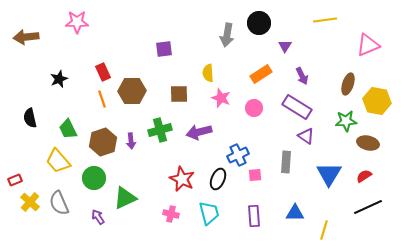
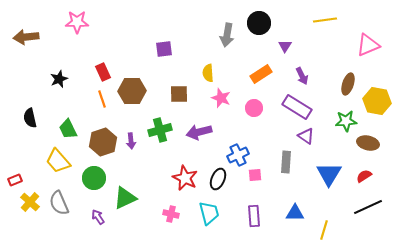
red star at (182, 179): moved 3 px right, 1 px up
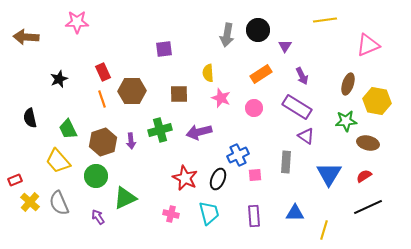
black circle at (259, 23): moved 1 px left, 7 px down
brown arrow at (26, 37): rotated 10 degrees clockwise
green circle at (94, 178): moved 2 px right, 2 px up
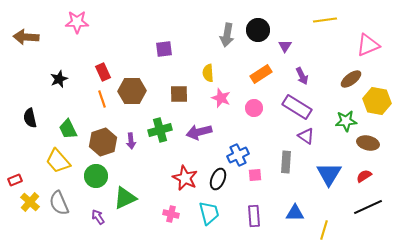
brown ellipse at (348, 84): moved 3 px right, 5 px up; rotated 35 degrees clockwise
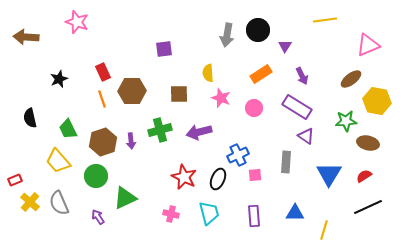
pink star at (77, 22): rotated 20 degrees clockwise
red star at (185, 178): moved 1 px left, 1 px up
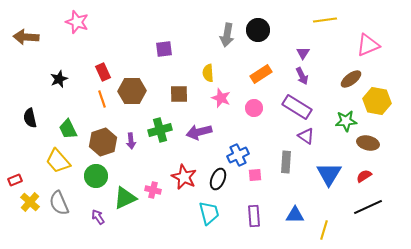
purple triangle at (285, 46): moved 18 px right, 7 px down
blue triangle at (295, 213): moved 2 px down
pink cross at (171, 214): moved 18 px left, 24 px up
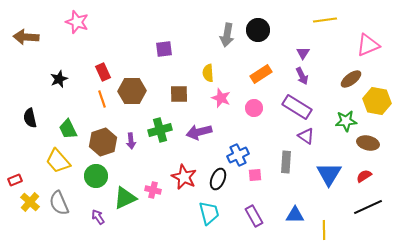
purple rectangle at (254, 216): rotated 25 degrees counterclockwise
yellow line at (324, 230): rotated 18 degrees counterclockwise
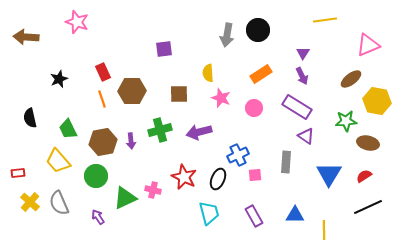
brown hexagon at (103, 142): rotated 8 degrees clockwise
red rectangle at (15, 180): moved 3 px right, 7 px up; rotated 16 degrees clockwise
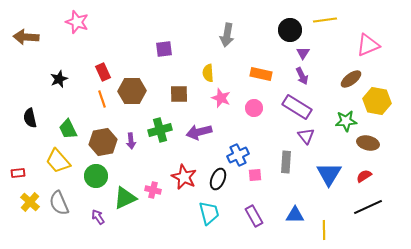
black circle at (258, 30): moved 32 px right
orange rectangle at (261, 74): rotated 45 degrees clockwise
purple triangle at (306, 136): rotated 18 degrees clockwise
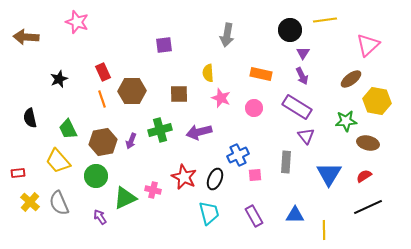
pink triangle at (368, 45): rotated 20 degrees counterclockwise
purple square at (164, 49): moved 4 px up
purple arrow at (131, 141): rotated 28 degrees clockwise
black ellipse at (218, 179): moved 3 px left
purple arrow at (98, 217): moved 2 px right
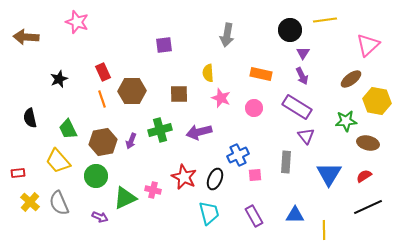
purple arrow at (100, 217): rotated 147 degrees clockwise
